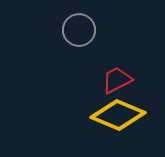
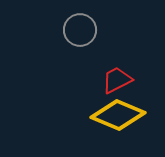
gray circle: moved 1 px right
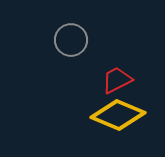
gray circle: moved 9 px left, 10 px down
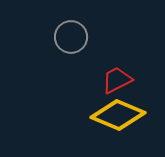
gray circle: moved 3 px up
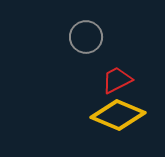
gray circle: moved 15 px right
